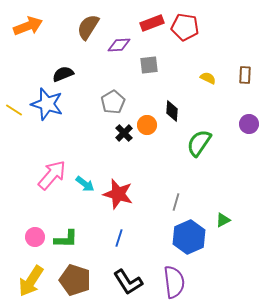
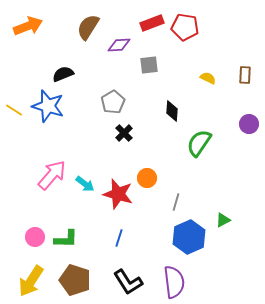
blue star: moved 1 px right, 2 px down
orange circle: moved 53 px down
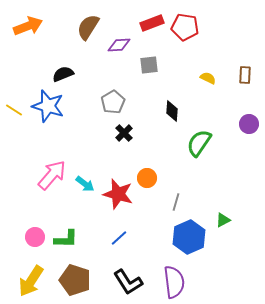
blue line: rotated 30 degrees clockwise
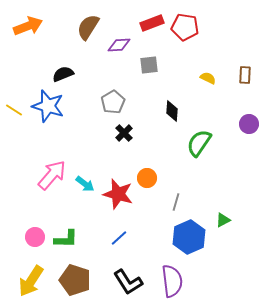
purple semicircle: moved 2 px left, 1 px up
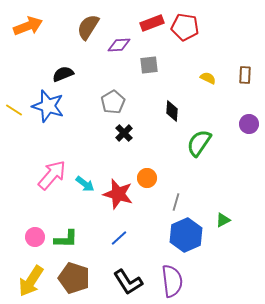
blue hexagon: moved 3 px left, 2 px up
brown pentagon: moved 1 px left, 2 px up
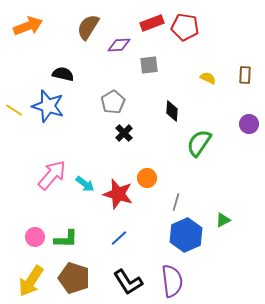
black semicircle: rotated 35 degrees clockwise
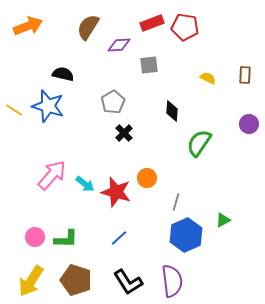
red star: moved 2 px left, 2 px up
brown pentagon: moved 2 px right, 2 px down
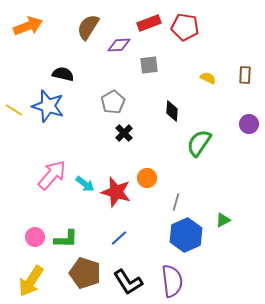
red rectangle: moved 3 px left
brown pentagon: moved 9 px right, 7 px up
